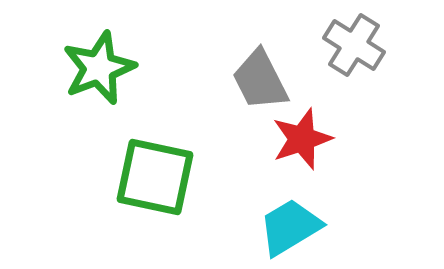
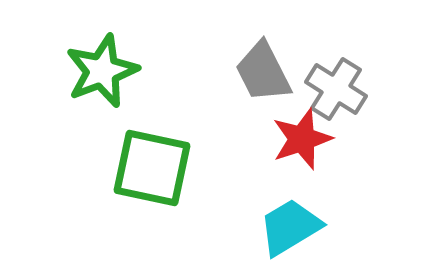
gray cross: moved 18 px left, 44 px down
green star: moved 3 px right, 3 px down
gray trapezoid: moved 3 px right, 8 px up
green square: moved 3 px left, 9 px up
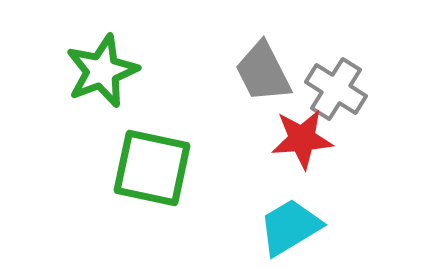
red star: rotated 14 degrees clockwise
